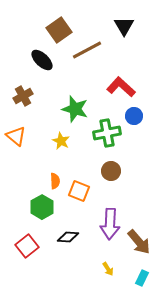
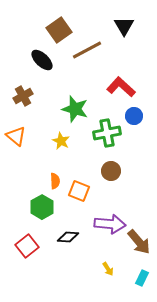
purple arrow: rotated 88 degrees counterclockwise
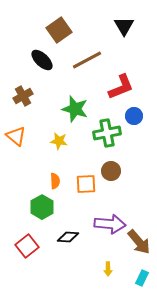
brown line: moved 10 px down
red L-shape: rotated 116 degrees clockwise
yellow star: moved 2 px left; rotated 18 degrees counterclockwise
orange square: moved 7 px right, 7 px up; rotated 25 degrees counterclockwise
yellow arrow: rotated 32 degrees clockwise
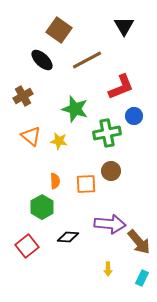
brown square: rotated 20 degrees counterclockwise
orange triangle: moved 15 px right
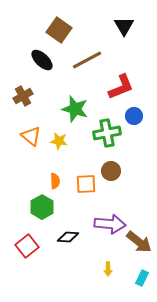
brown arrow: rotated 12 degrees counterclockwise
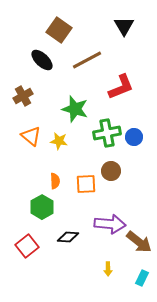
blue circle: moved 21 px down
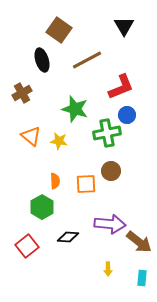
black ellipse: rotated 30 degrees clockwise
brown cross: moved 1 px left, 3 px up
blue circle: moved 7 px left, 22 px up
cyan rectangle: rotated 21 degrees counterclockwise
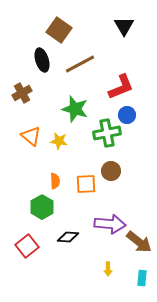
brown line: moved 7 px left, 4 px down
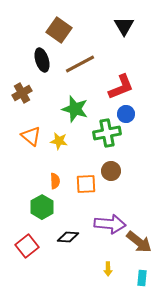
blue circle: moved 1 px left, 1 px up
